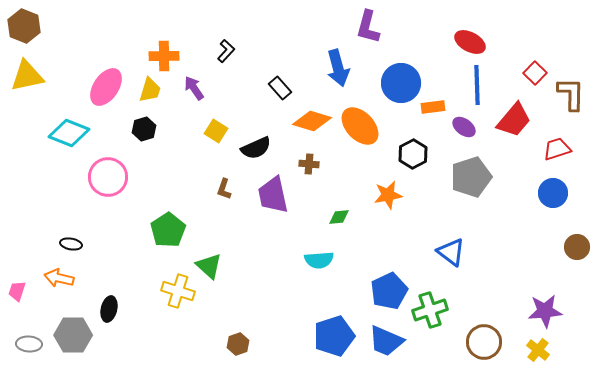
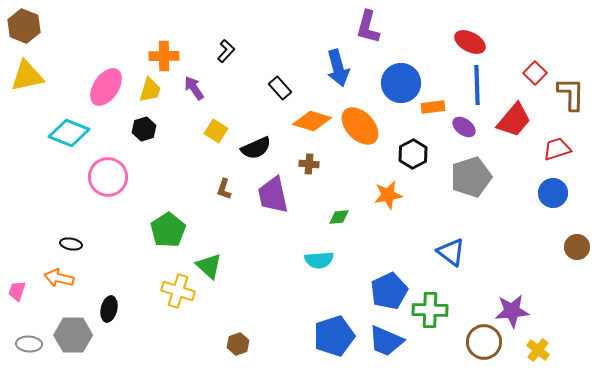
green cross at (430, 310): rotated 20 degrees clockwise
purple star at (545, 311): moved 33 px left
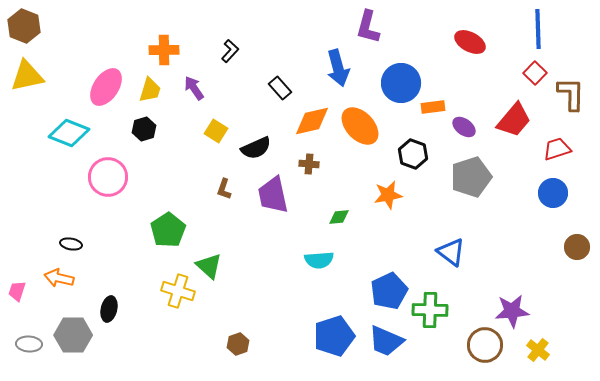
black L-shape at (226, 51): moved 4 px right
orange cross at (164, 56): moved 6 px up
blue line at (477, 85): moved 61 px right, 56 px up
orange diamond at (312, 121): rotated 30 degrees counterclockwise
black hexagon at (413, 154): rotated 12 degrees counterclockwise
brown circle at (484, 342): moved 1 px right, 3 px down
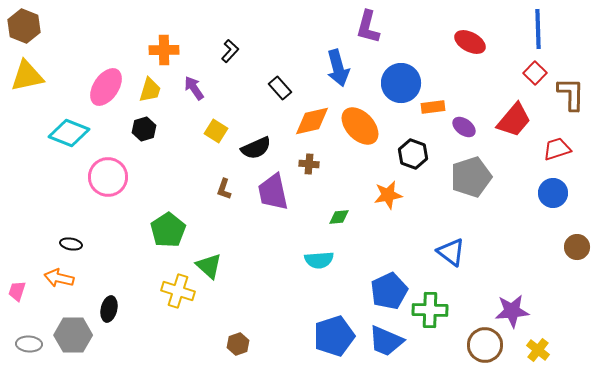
purple trapezoid at (273, 195): moved 3 px up
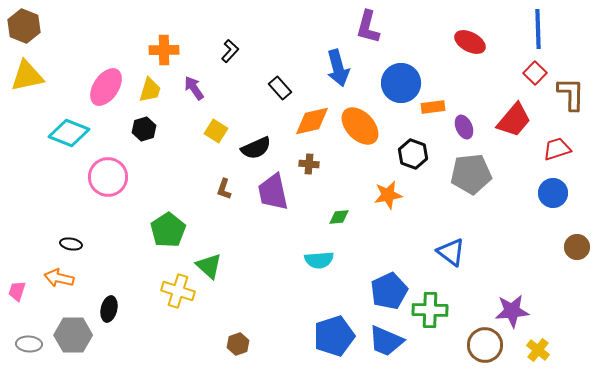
purple ellipse at (464, 127): rotated 30 degrees clockwise
gray pentagon at (471, 177): moved 3 px up; rotated 12 degrees clockwise
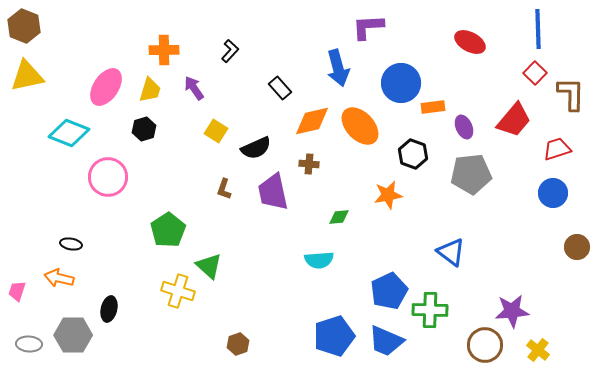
purple L-shape at (368, 27): rotated 72 degrees clockwise
